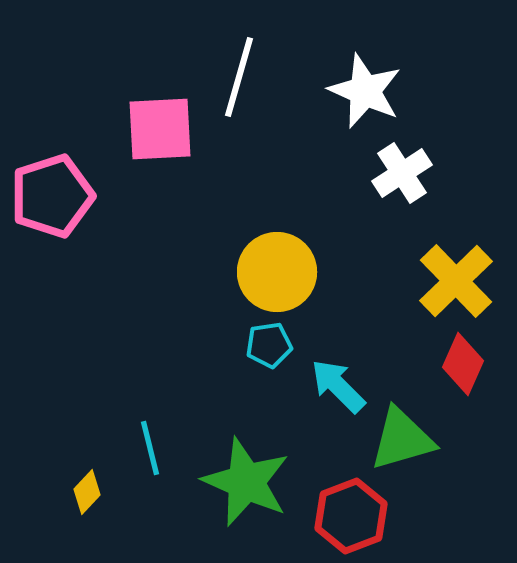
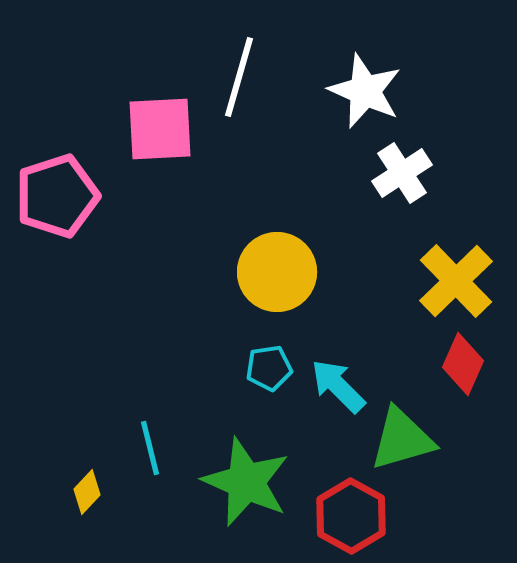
pink pentagon: moved 5 px right
cyan pentagon: moved 23 px down
red hexagon: rotated 10 degrees counterclockwise
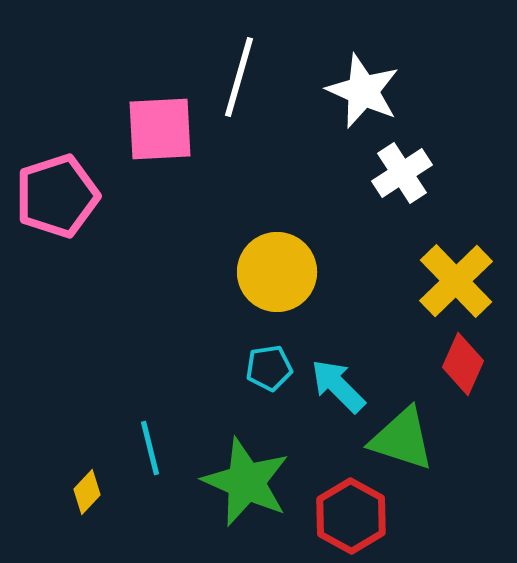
white star: moved 2 px left
green triangle: rotated 34 degrees clockwise
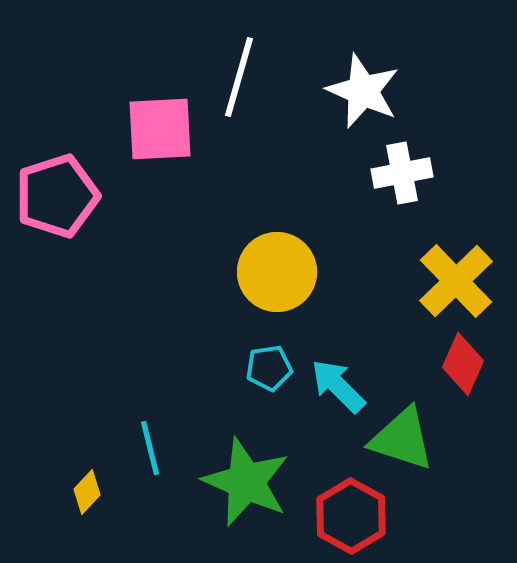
white cross: rotated 22 degrees clockwise
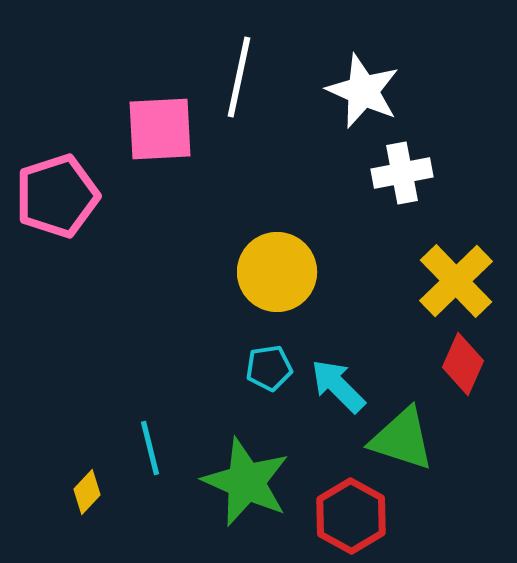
white line: rotated 4 degrees counterclockwise
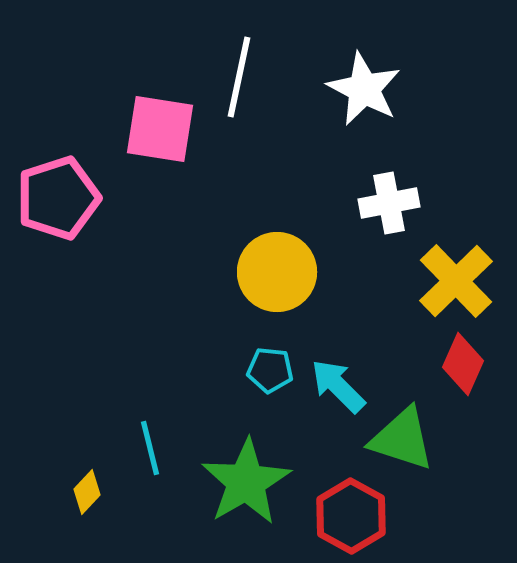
white star: moved 1 px right, 2 px up; rotated 4 degrees clockwise
pink square: rotated 12 degrees clockwise
white cross: moved 13 px left, 30 px down
pink pentagon: moved 1 px right, 2 px down
cyan pentagon: moved 1 px right, 2 px down; rotated 15 degrees clockwise
green star: rotated 18 degrees clockwise
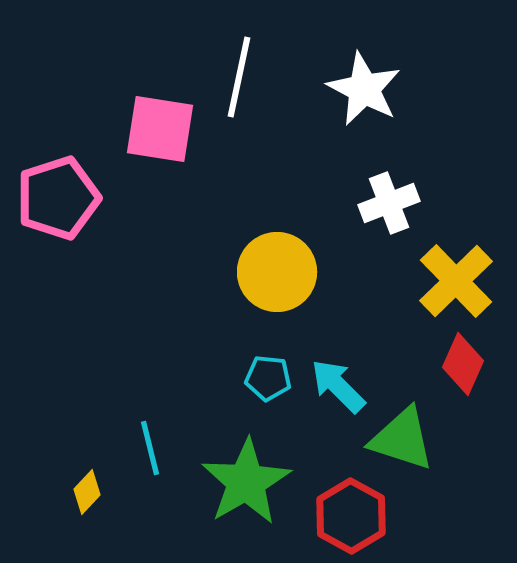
white cross: rotated 10 degrees counterclockwise
cyan pentagon: moved 2 px left, 8 px down
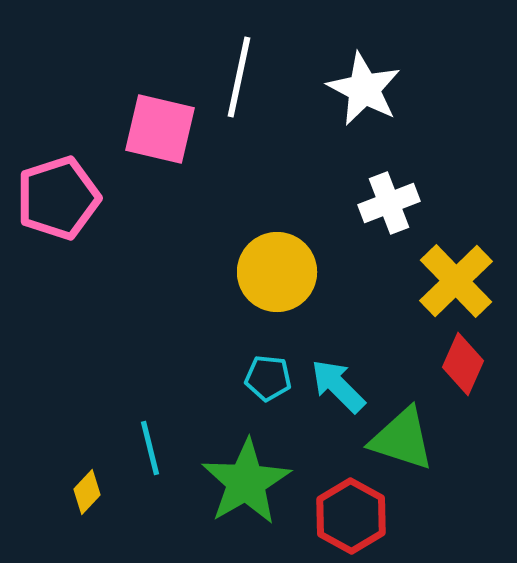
pink square: rotated 4 degrees clockwise
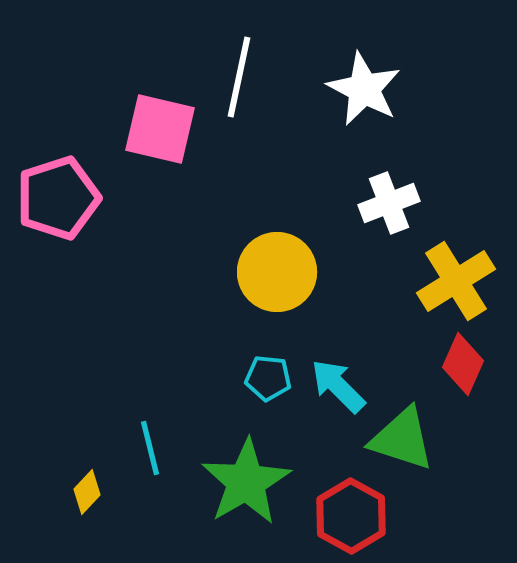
yellow cross: rotated 12 degrees clockwise
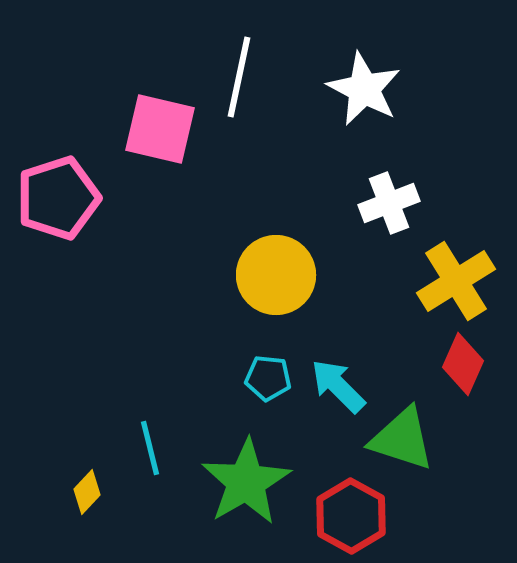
yellow circle: moved 1 px left, 3 px down
